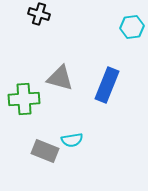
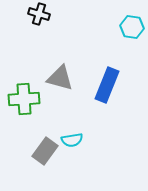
cyan hexagon: rotated 15 degrees clockwise
gray rectangle: rotated 76 degrees counterclockwise
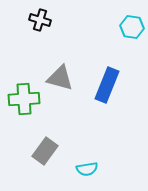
black cross: moved 1 px right, 6 px down
cyan semicircle: moved 15 px right, 29 px down
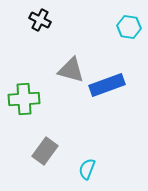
black cross: rotated 10 degrees clockwise
cyan hexagon: moved 3 px left
gray triangle: moved 11 px right, 8 px up
blue rectangle: rotated 48 degrees clockwise
cyan semicircle: rotated 120 degrees clockwise
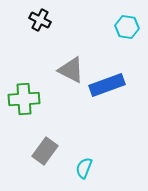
cyan hexagon: moved 2 px left
gray triangle: rotated 12 degrees clockwise
cyan semicircle: moved 3 px left, 1 px up
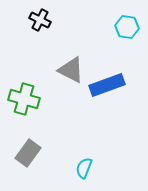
green cross: rotated 20 degrees clockwise
gray rectangle: moved 17 px left, 2 px down
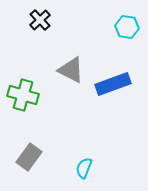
black cross: rotated 20 degrees clockwise
blue rectangle: moved 6 px right, 1 px up
green cross: moved 1 px left, 4 px up
gray rectangle: moved 1 px right, 4 px down
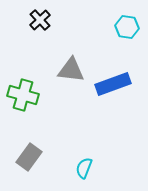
gray triangle: rotated 20 degrees counterclockwise
